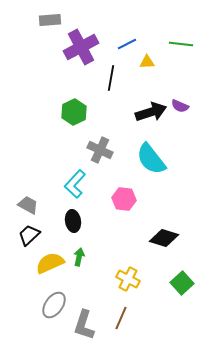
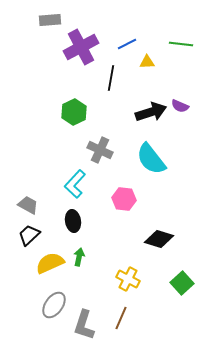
black diamond: moved 5 px left, 1 px down
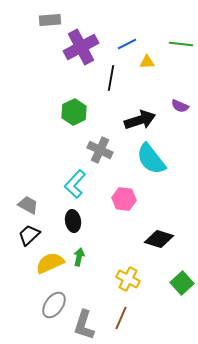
black arrow: moved 11 px left, 8 px down
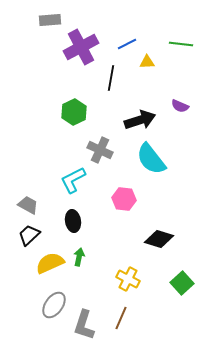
cyan L-shape: moved 2 px left, 4 px up; rotated 20 degrees clockwise
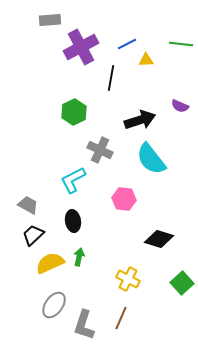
yellow triangle: moved 1 px left, 2 px up
black trapezoid: moved 4 px right
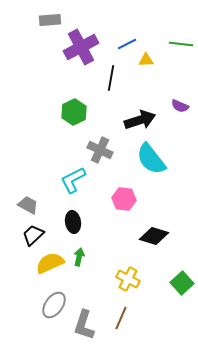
black ellipse: moved 1 px down
black diamond: moved 5 px left, 3 px up
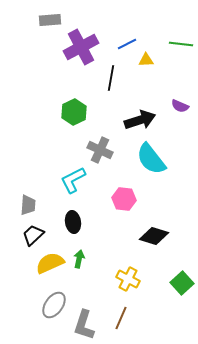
gray trapezoid: rotated 65 degrees clockwise
green arrow: moved 2 px down
